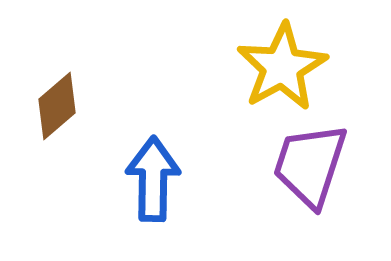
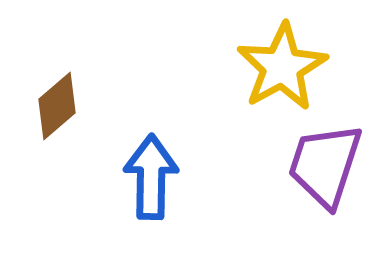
purple trapezoid: moved 15 px right
blue arrow: moved 2 px left, 2 px up
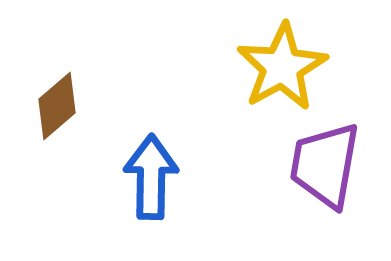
purple trapezoid: rotated 8 degrees counterclockwise
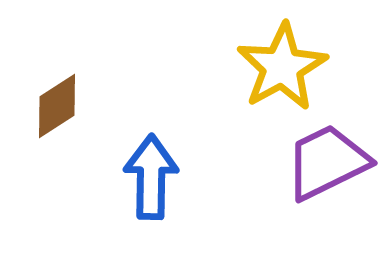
brown diamond: rotated 8 degrees clockwise
purple trapezoid: moved 2 px right, 3 px up; rotated 54 degrees clockwise
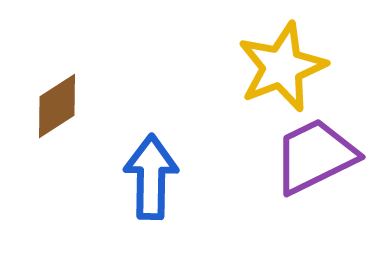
yellow star: rotated 8 degrees clockwise
purple trapezoid: moved 12 px left, 6 px up
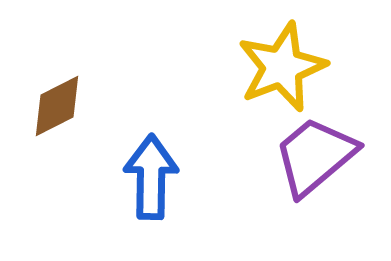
brown diamond: rotated 6 degrees clockwise
purple trapezoid: rotated 14 degrees counterclockwise
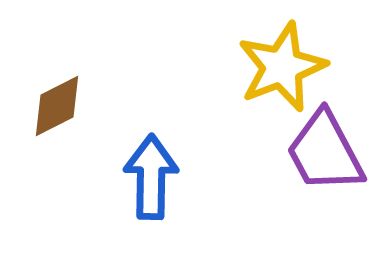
purple trapezoid: moved 10 px right, 4 px up; rotated 78 degrees counterclockwise
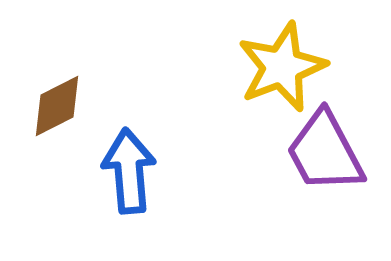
blue arrow: moved 22 px left, 6 px up; rotated 6 degrees counterclockwise
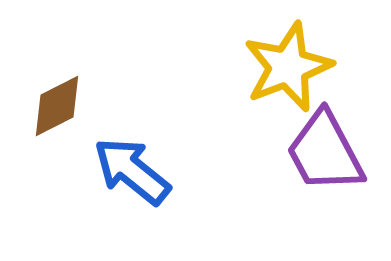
yellow star: moved 6 px right
blue arrow: moved 3 px right; rotated 46 degrees counterclockwise
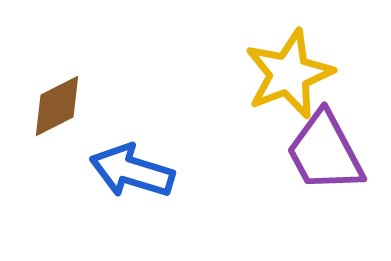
yellow star: moved 1 px right, 7 px down
blue arrow: rotated 22 degrees counterclockwise
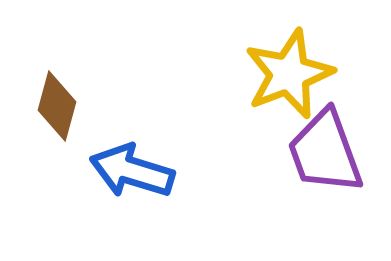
brown diamond: rotated 48 degrees counterclockwise
purple trapezoid: rotated 8 degrees clockwise
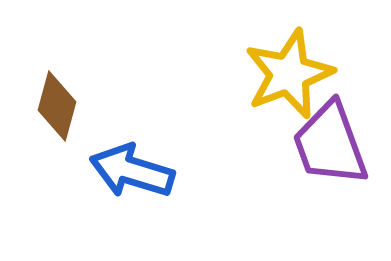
purple trapezoid: moved 5 px right, 8 px up
